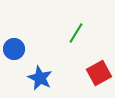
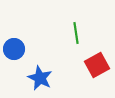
green line: rotated 40 degrees counterclockwise
red square: moved 2 px left, 8 px up
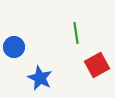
blue circle: moved 2 px up
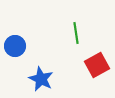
blue circle: moved 1 px right, 1 px up
blue star: moved 1 px right, 1 px down
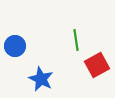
green line: moved 7 px down
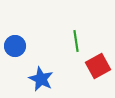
green line: moved 1 px down
red square: moved 1 px right, 1 px down
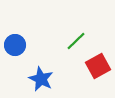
green line: rotated 55 degrees clockwise
blue circle: moved 1 px up
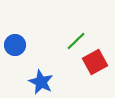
red square: moved 3 px left, 4 px up
blue star: moved 3 px down
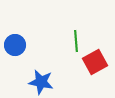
green line: rotated 50 degrees counterclockwise
blue star: rotated 15 degrees counterclockwise
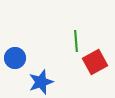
blue circle: moved 13 px down
blue star: rotated 30 degrees counterclockwise
